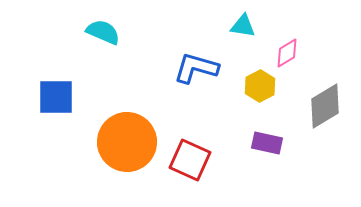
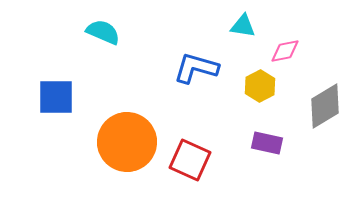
pink diamond: moved 2 px left, 2 px up; rotated 20 degrees clockwise
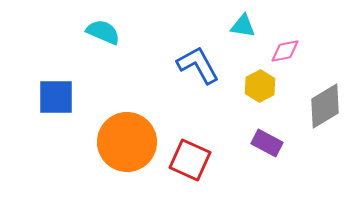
blue L-shape: moved 2 px right, 3 px up; rotated 45 degrees clockwise
purple rectangle: rotated 16 degrees clockwise
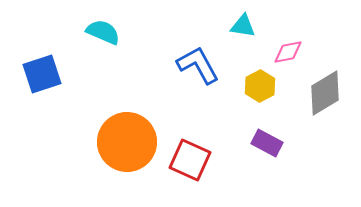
pink diamond: moved 3 px right, 1 px down
blue square: moved 14 px left, 23 px up; rotated 18 degrees counterclockwise
gray diamond: moved 13 px up
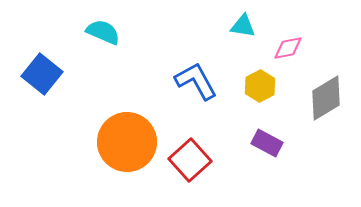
pink diamond: moved 4 px up
blue L-shape: moved 2 px left, 16 px down
blue square: rotated 33 degrees counterclockwise
gray diamond: moved 1 px right, 5 px down
red square: rotated 24 degrees clockwise
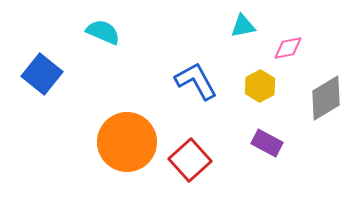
cyan triangle: rotated 20 degrees counterclockwise
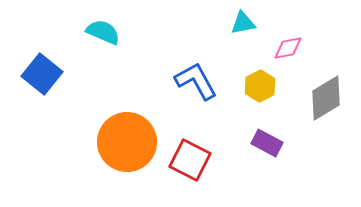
cyan triangle: moved 3 px up
red square: rotated 21 degrees counterclockwise
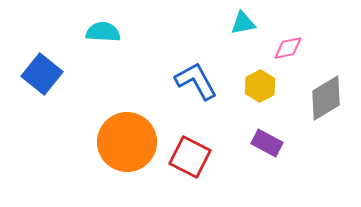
cyan semicircle: rotated 20 degrees counterclockwise
red square: moved 3 px up
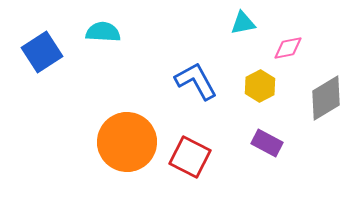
blue square: moved 22 px up; rotated 18 degrees clockwise
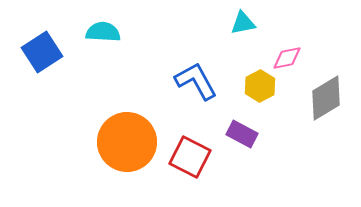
pink diamond: moved 1 px left, 10 px down
purple rectangle: moved 25 px left, 9 px up
